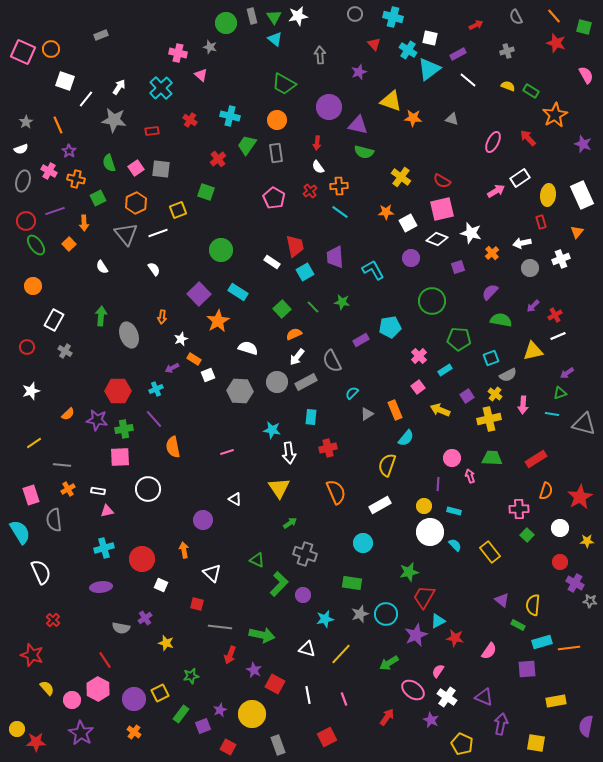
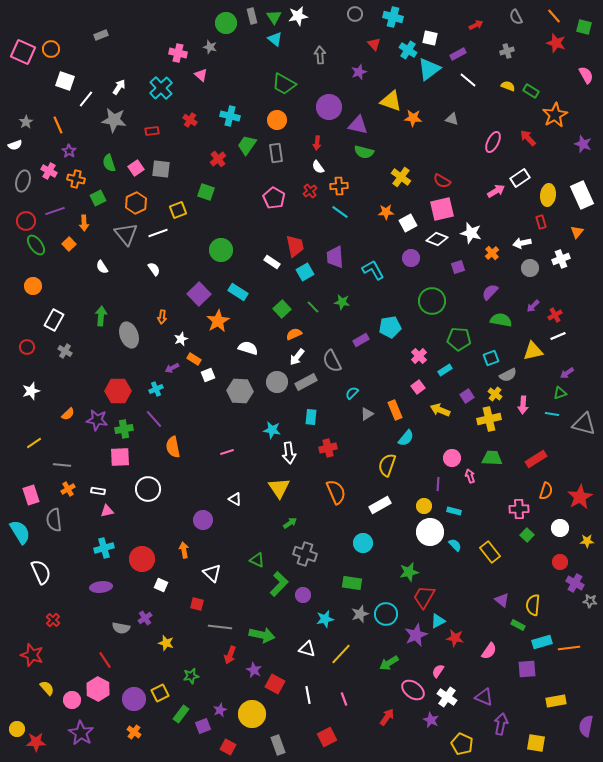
white semicircle at (21, 149): moved 6 px left, 4 px up
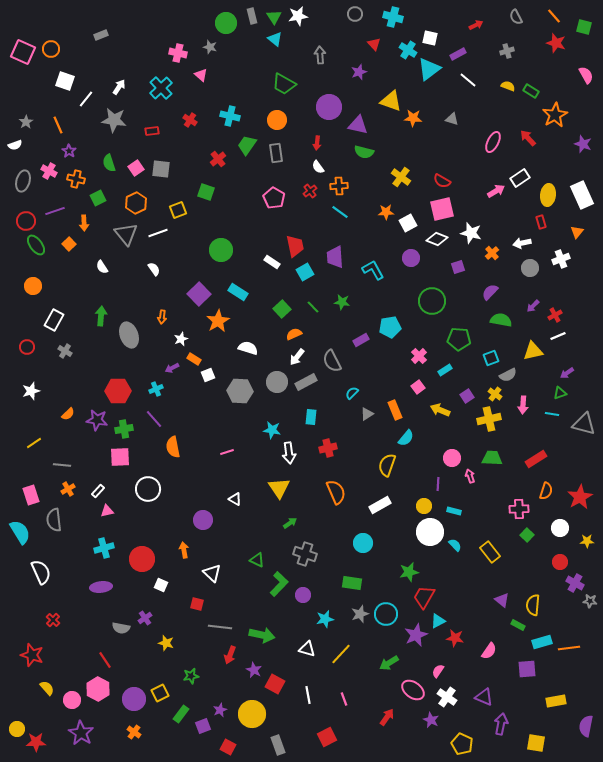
white rectangle at (98, 491): rotated 56 degrees counterclockwise
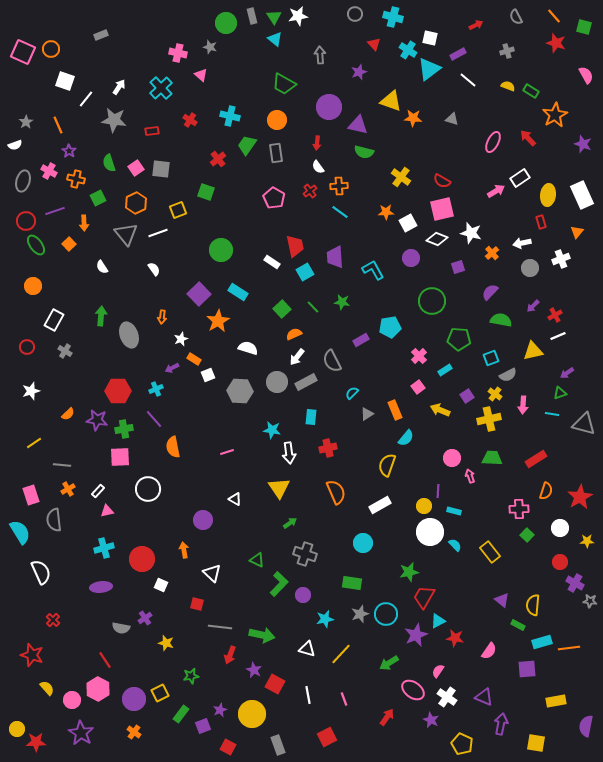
purple line at (438, 484): moved 7 px down
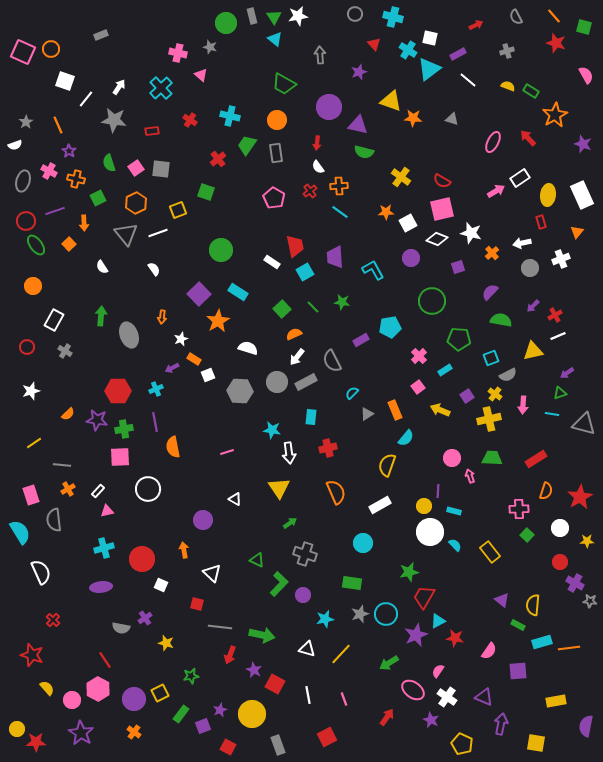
purple line at (154, 419): moved 1 px right, 3 px down; rotated 30 degrees clockwise
purple square at (527, 669): moved 9 px left, 2 px down
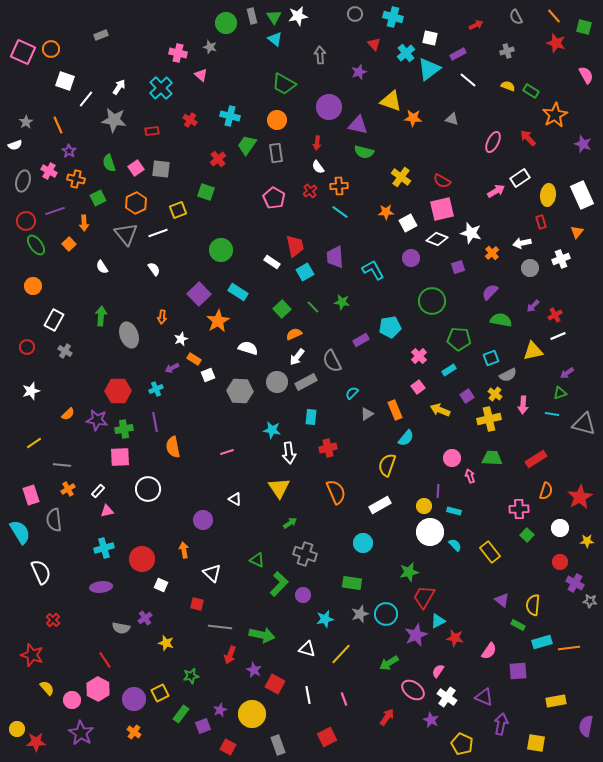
cyan cross at (408, 50): moved 2 px left, 3 px down; rotated 18 degrees clockwise
cyan rectangle at (445, 370): moved 4 px right
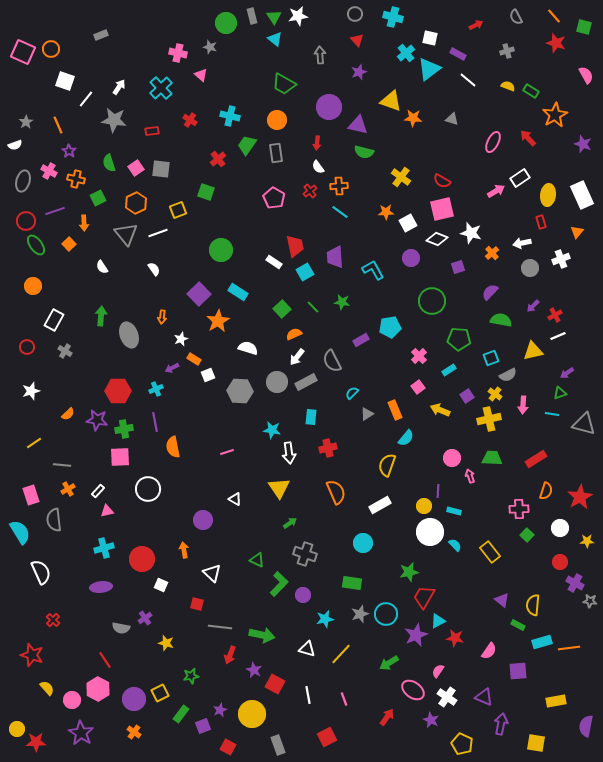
red triangle at (374, 44): moved 17 px left, 4 px up
purple rectangle at (458, 54): rotated 56 degrees clockwise
white rectangle at (272, 262): moved 2 px right
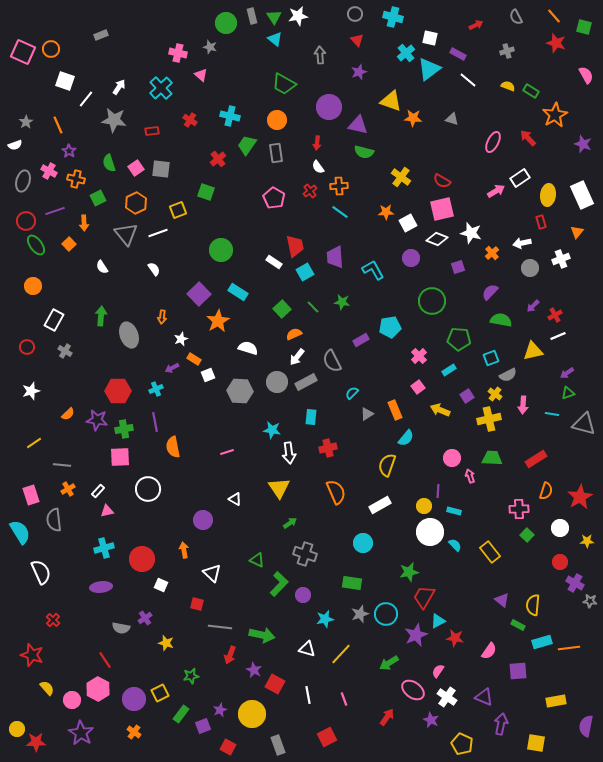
green triangle at (560, 393): moved 8 px right
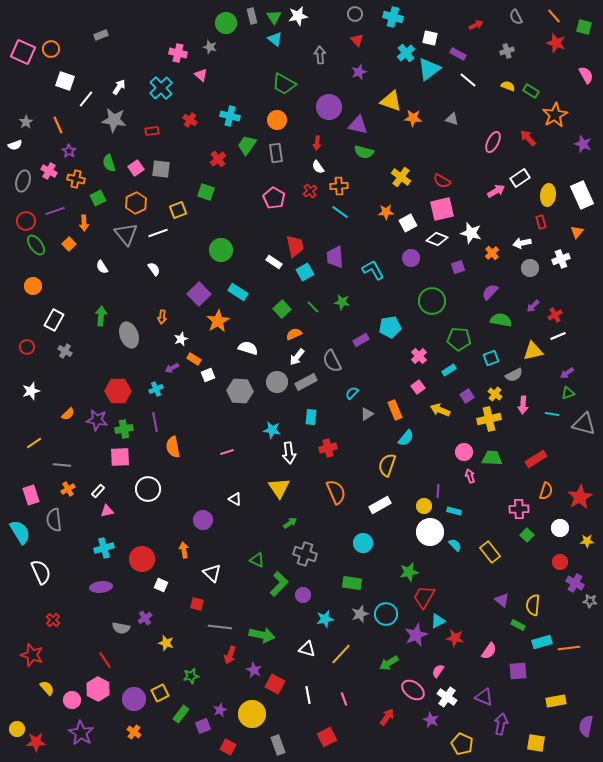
gray semicircle at (508, 375): moved 6 px right
pink circle at (452, 458): moved 12 px right, 6 px up
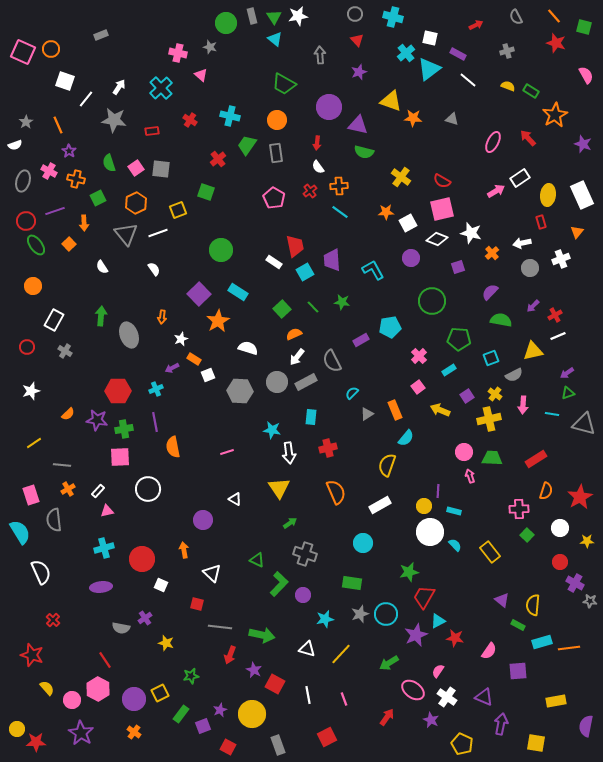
purple trapezoid at (335, 257): moved 3 px left, 3 px down
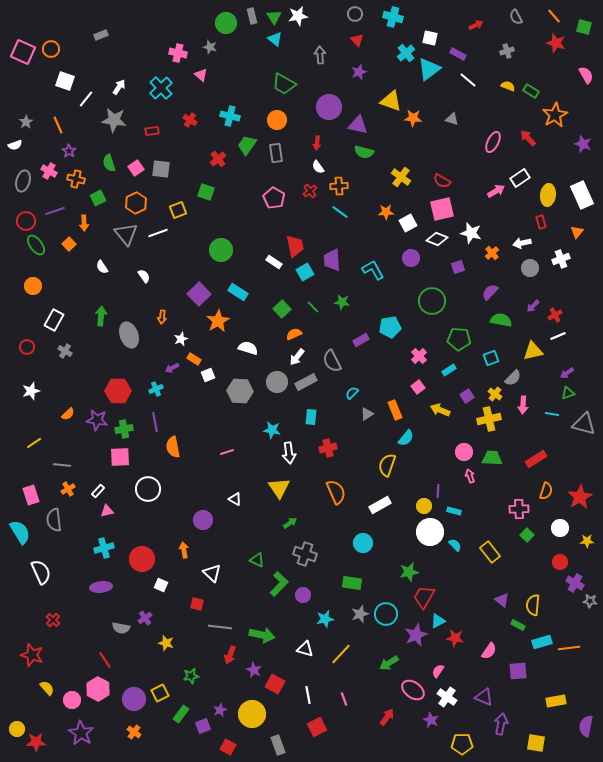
white semicircle at (154, 269): moved 10 px left, 7 px down
gray semicircle at (514, 375): moved 1 px left, 3 px down; rotated 18 degrees counterclockwise
white triangle at (307, 649): moved 2 px left
red square at (327, 737): moved 10 px left, 10 px up
yellow pentagon at (462, 744): rotated 25 degrees counterclockwise
